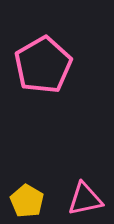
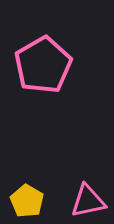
pink triangle: moved 3 px right, 2 px down
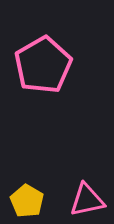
pink triangle: moved 1 px left, 1 px up
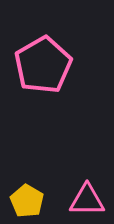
pink triangle: rotated 12 degrees clockwise
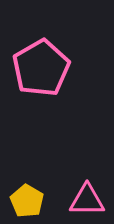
pink pentagon: moved 2 px left, 3 px down
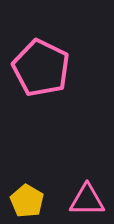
pink pentagon: rotated 16 degrees counterclockwise
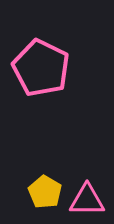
yellow pentagon: moved 18 px right, 9 px up
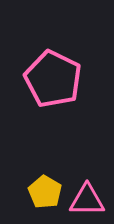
pink pentagon: moved 12 px right, 11 px down
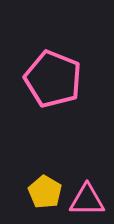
pink pentagon: rotated 4 degrees counterclockwise
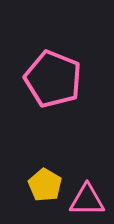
yellow pentagon: moved 7 px up
